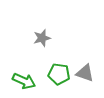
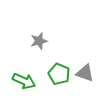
gray star: moved 3 px left, 3 px down
green pentagon: rotated 15 degrees clockwise
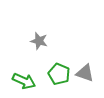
gray star: rotated 30 degrees clockwise
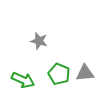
gray triangle: rotated 24 degrees counterclockwise
green arrow: moved 1 px left, 1 px up
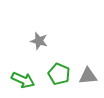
gray triangle: moved 3 px right, 3 px down
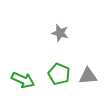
gray star: moved 21 px right, 8 px up
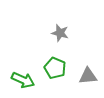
green pentagon: moved 4 px left, 6 px up
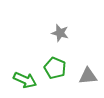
green arrow: moved 2 px right
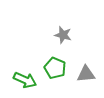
gray star: moved 3 px right, 2 px down
gray triangle: moved 2 px left, 2 px up
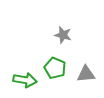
green arrow: rotated 15 degrees counterclockwise
